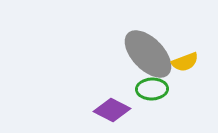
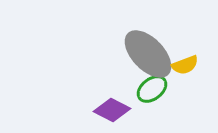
yellow semicircle: moved 3 px down
green ellipse: rotated 36 degrees counterclockwise
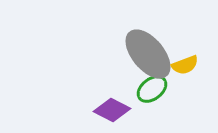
gray ellipse: rotated 4 degrees clockwise
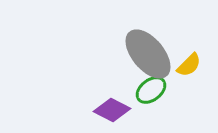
yellow semicircle: moved 4 px right; rotated 24 degrees counterclockwise
green ellipse: moved 1 px left, 1 px down
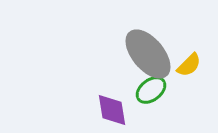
purple diamond: rotated 54 degrees clockwise
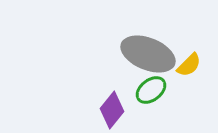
gray ellipse: rotated 28 degrees counterclockwise
purple diamond: rotated 48 degrees clockwise
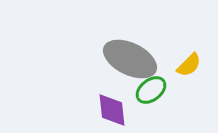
gray ellipse: moved 18 px left, 5 px down; rotated 4 degrees clockwise
purple diamond: rotated 45 degrees counterclockwise
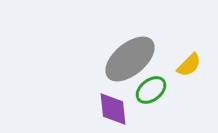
gray ellipse: rotated 66 degrees counterclockwise
purple diamond: moved 1 px right, 1 px up
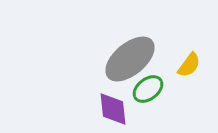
yellow semicircle: rotated 8 degrees counterclockwise
green ellipse: moved 3 px left, 1 px up
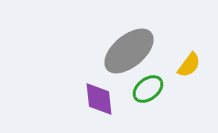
gray ellipse: moved 1 px left, 8 px up
purple diamond: moved 14 px left, 10 px up
